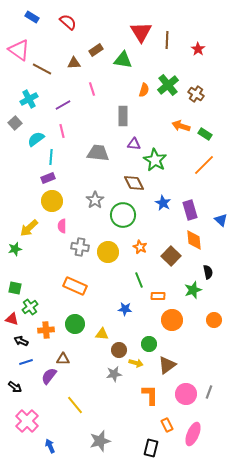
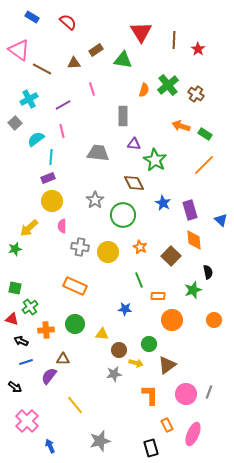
brown line at (167, 40): moved 7 px right
black rectangle at (151, 448): rotated 30 degrees counterclockwise
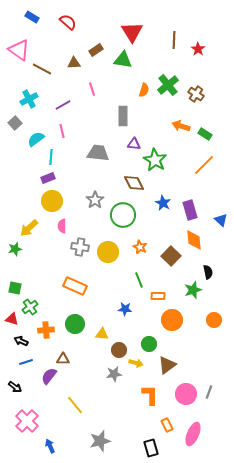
red triangle at (141, 32): moved 9 px left
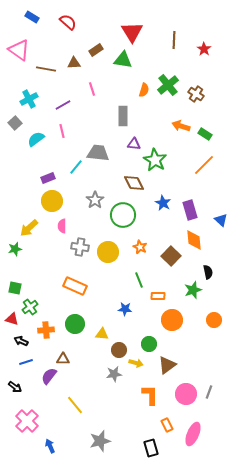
red star at (198, 49): moved 6 px right
brown line at (42, 69): moved 4 px right; rotated 18 degrees counterclockwise
cyan line at (51, 157): moved 25 px right, 10 px down; rotated 35 degrees clockwise
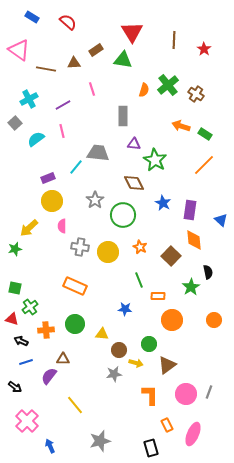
purple rectangle at (190, 210): rotated 24 degrees clockwise
green star at (193, 290): moved 2 px left, 3 px up; rotated 12 degrees counterclockwise
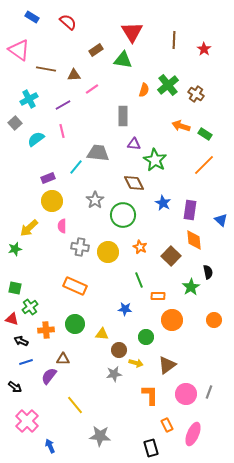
brown triangle at (74, 63): moved 12 px down
pink line at (92, 89): rotated 72 degrees clockwise
green circle at (149, 344): moved 3 px left, 7 px up
gray star at (100, 441): moved 5 px up; rotated 20 degrees clockwise
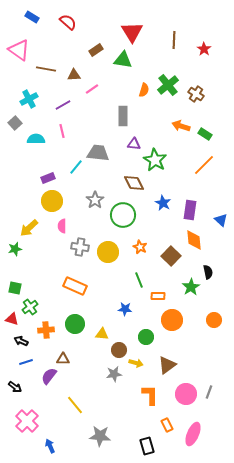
cyan semicircle at (36, 139): rotated 36 degrees clockwise
black rectangle at (151, 448): moved 4 px left, 2 px up
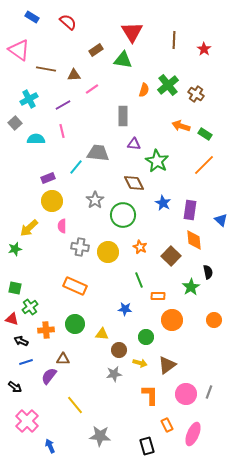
green star at (155, 160): moved 2 px right, 1 px down
yellow arrow at (136, 363): moved 4 px right
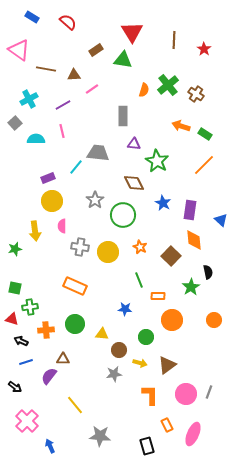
yellow arrow at (29, 228): moved 6 px right, 3 px down; rotated 54 degrees counterclockwise
green cross at (30, 307): rotated 28 degrees clockwise
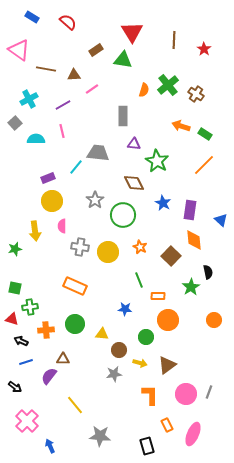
orange circle at (172, 320): moved 4 px left
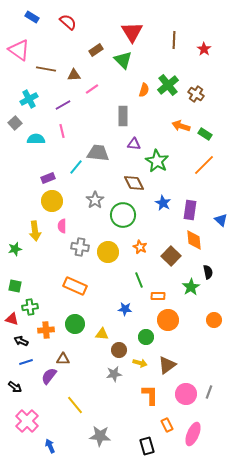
green triangle at (123, 60): rotated 36 degrees clockwise
green square at (15, 288): moved 2 px up
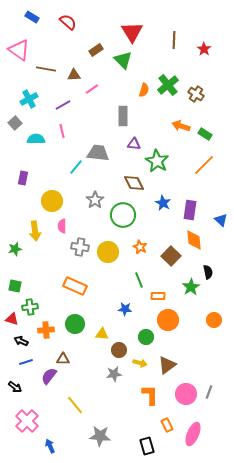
purple rectangle at (48, 178): moved 25 px left; rotated 56 degrees counterclockwise
